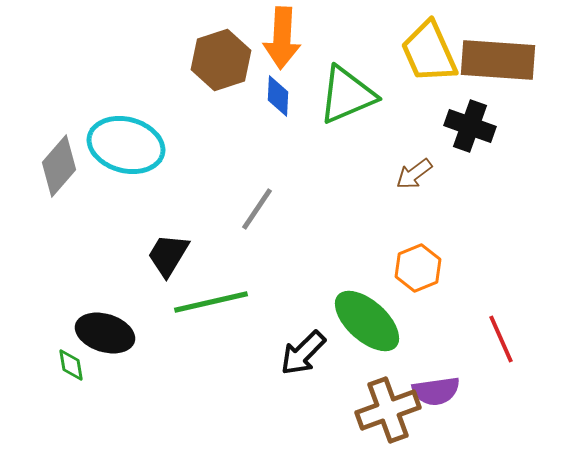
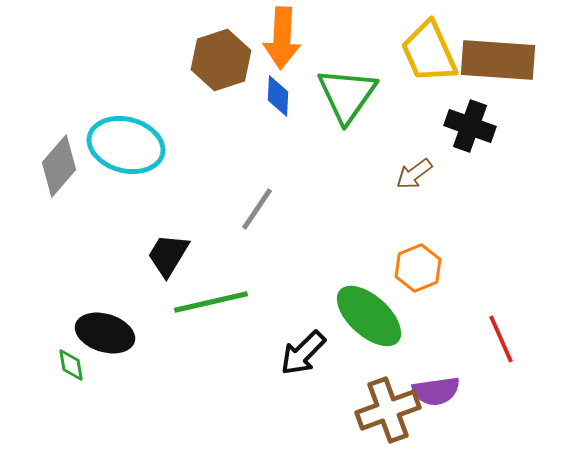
green triangle: rotated 32 degrees counterclockwise
green ellipse: moved 2 px right, 5 px up
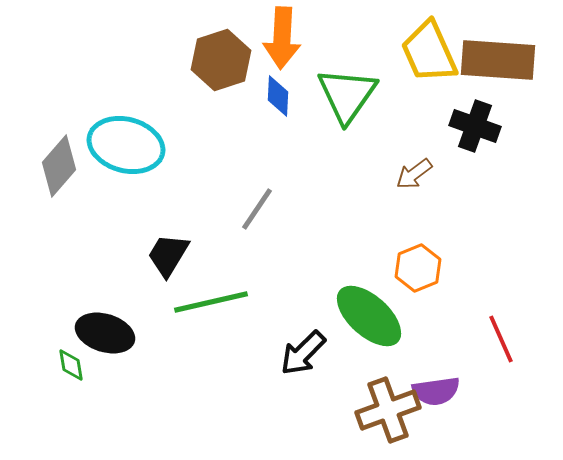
black cross: moved 5 px right
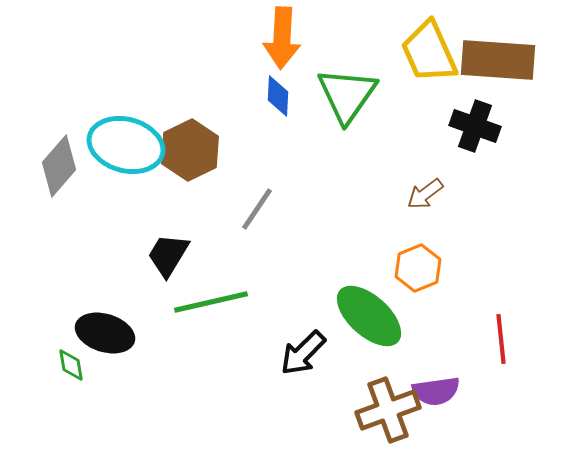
brown hexagon: moved 31 px left, 90 px down; rotated 8 degrees counterclockwise
brown arrow: moved 11 px right, 20 px down
red line: rotated 18 degrees clockwise
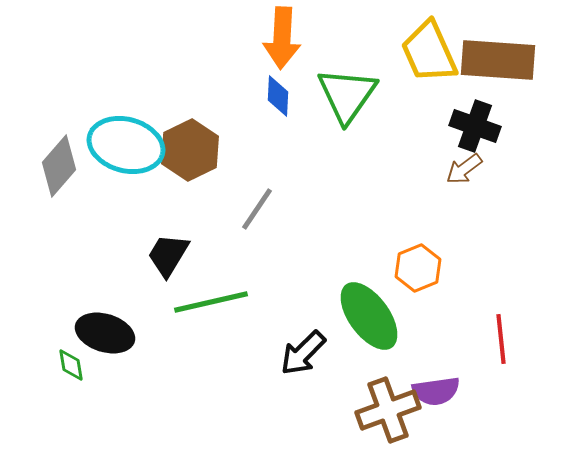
brown arrow: moved 39 px right, 25 px up
green ellipse: rotated 12 degrees clockwise
